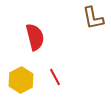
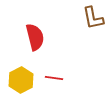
red line: moved 1 px left, 1 px down; rotated 54 degrees counterclockwise
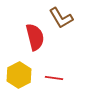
brown L-shape: moved 32 px left; rotated 20 degrees counterclockwise
yellow hexagon: moved 2 px left, 5 px up
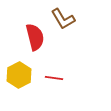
brown L-shape: moved 2 px right, 1 px down
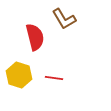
brown L-shape: moved 1 px right
yellow hexagon: rotated 15 degrees counterclockwise
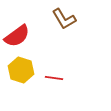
red semicircle: moved 18 px left, 1 px up; rotated 68 degrees clockwise
yellow hexagon: moved 2 px right, 5 px up
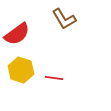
red semicircle: moved 2 px up
